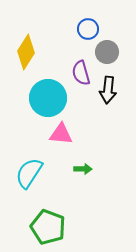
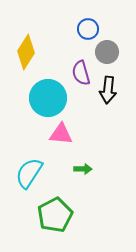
green pentagon: moved 7 px right, 12 px up; rotated 24 degrees clockwise
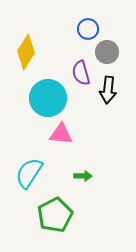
green arrow: moved 7 px down
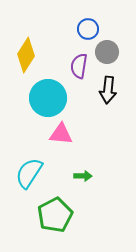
yellow diamond: moved 3 px down
purple semicircle: moved 2 px left, 7 px up; rotated 25 degrees clockwise
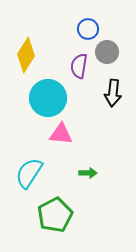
black arrow: moved 5 px right, 3 px down
green arrow: moved 5 px right, 3 px up
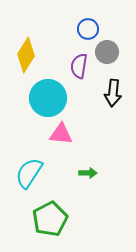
green pentagon: moved 5 px left, 4 px down
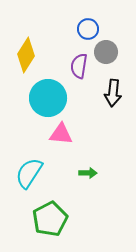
gray circle: moved 1 px left
